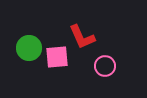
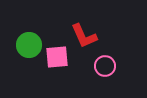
red L-shape: moved 2 px right, 1 px up
green circle: moved 3 px up
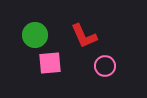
green circle: moved 6 px right, 10 px up
pink square: moved 7 px left, 6 px down
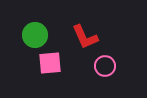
red L-shape: moved 1 px right, 1 px down
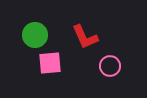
pink circle: moved 5 px right
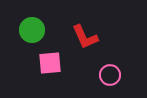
green circle: moved 3 px left, 5 px up
pink circle: moved 9 px down
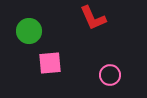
green circle: moved 3 px left, 1 px down
red L-shape: moved 8 px right, 19 px up
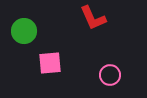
green circle: moved 5 px left
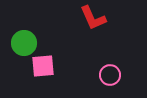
green circle: moved 12 px down
pink square: moved 7 px left, 3 px down
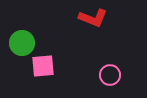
red L-shape: rotated 44 degrees counterclockwise
green circle: moved 2 px left
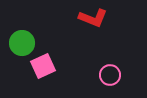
pink square: rotated 20 degrees counterclockwise
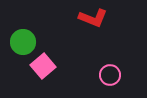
green circle: moved 1 px right, 1 px up
pink square: rotated 15 degrees counterclockwise
